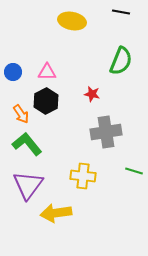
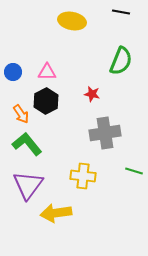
gray cross: moved 1 px left, 1 px down
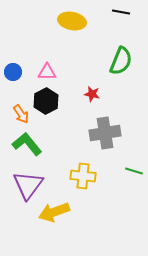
yellow arrow: moved 2 px left, 1 px up; rotated 12 degrees counterclockwise
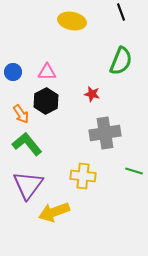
black line: rotated 60 degrees clockwise
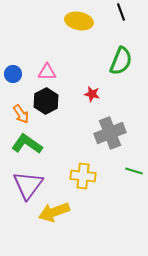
yellow ellipse: moved 7 px right
blue circle: moved 2 px down
gray cross: moved 5 px right; rotated 12 degrees counterclockwise
green L-shape: rotated 16 degrees counterclockwise
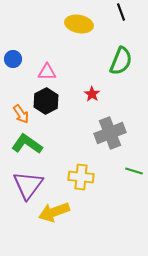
yellow ellipse: moved 3 px down
blue circle: moved 15 px up
red star: rotated 21 degrees clockwise
yellow cross: moved 2 px left, 1 px down
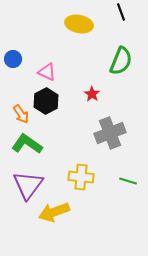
pink triangle: rotated 24 degrees clockwise
green line: moved 6 px left, 10 px down
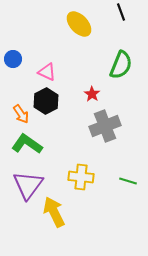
yellow ellipse: rotated 36 degrees clockwise
green semicircle: moved 4 px down
gray cross: moved 5 px left, 7 px up
yellow arrow: rotated 84 degrees clockwise
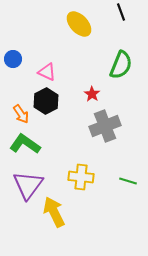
green L-shape: moved 2 px left
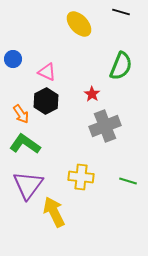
black line: rotated 54 degrees counterclockwise
green semicircle: moved 1 px down
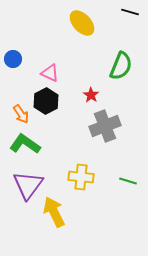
black line: moved 9 px right
yellow ellipse: moved 3 px right, 1 px up
pink triangle: moved 3 px right, 1 px down
red star: moved 1 px left, 1 px down
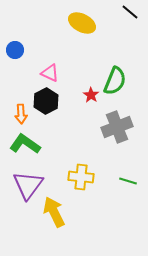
black line: rotated 24 degrees clockwise
yellow ellipse: rotated 20 degrees counterclockwise
blue circle: moved 2 px right, 9 px up
green semicircle: moved 6 px left, 15 px down
orange arrow: rotated 30 degrees clockwise
gray cross: moved 12 px right, 1 px down
